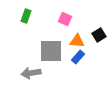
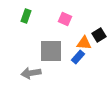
orange triangle: moved 7 px right, 2 px down
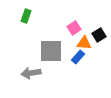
pink square: moved 9 px right, 9 px down; rotated 32 degrees clockwise
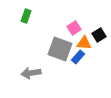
gray square: moved 9 px right, 2 px up; rotated 20 degrees clockwise
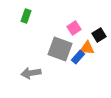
orange triangle: moved 3 px right, 5 px down
